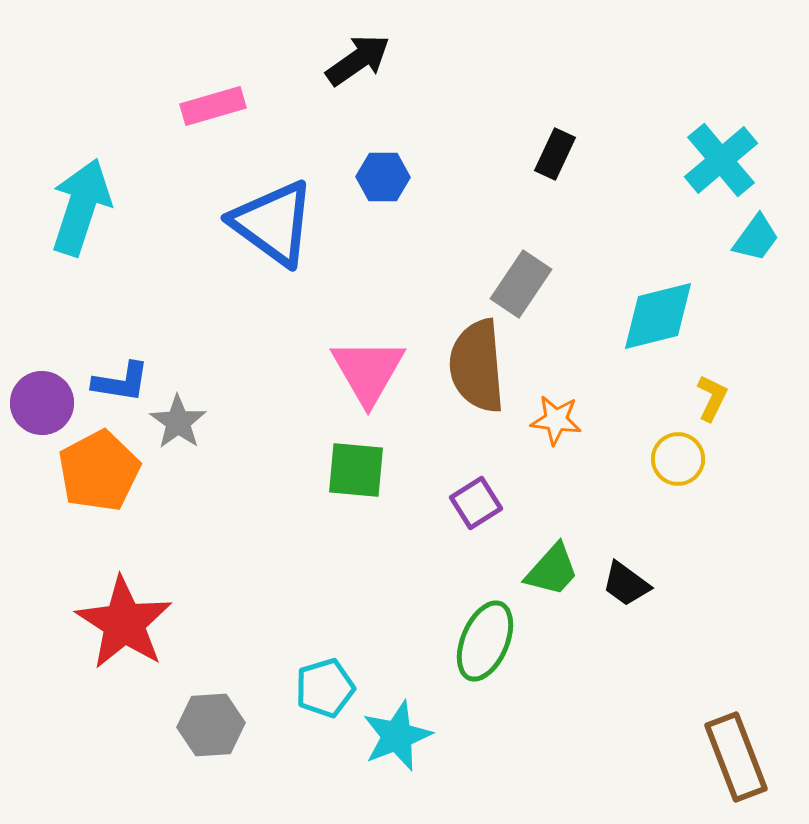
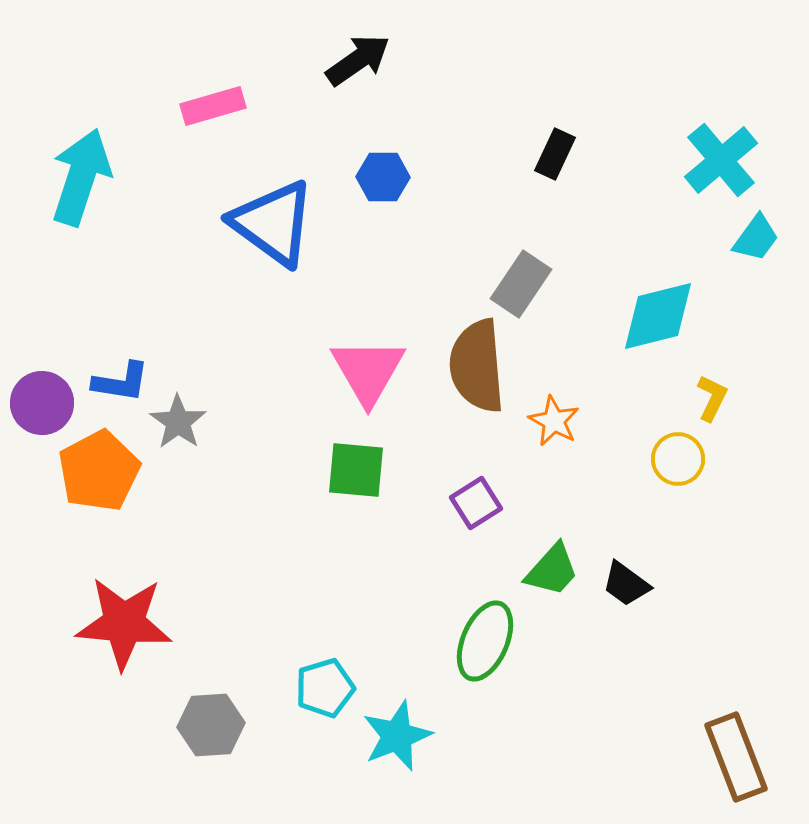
cyan arrow: moved 30 px up
orange star: moved 2 px left, 1 px down; rotated 21 degrees clockwise
red star: rotated 28 degrees counterclockwise
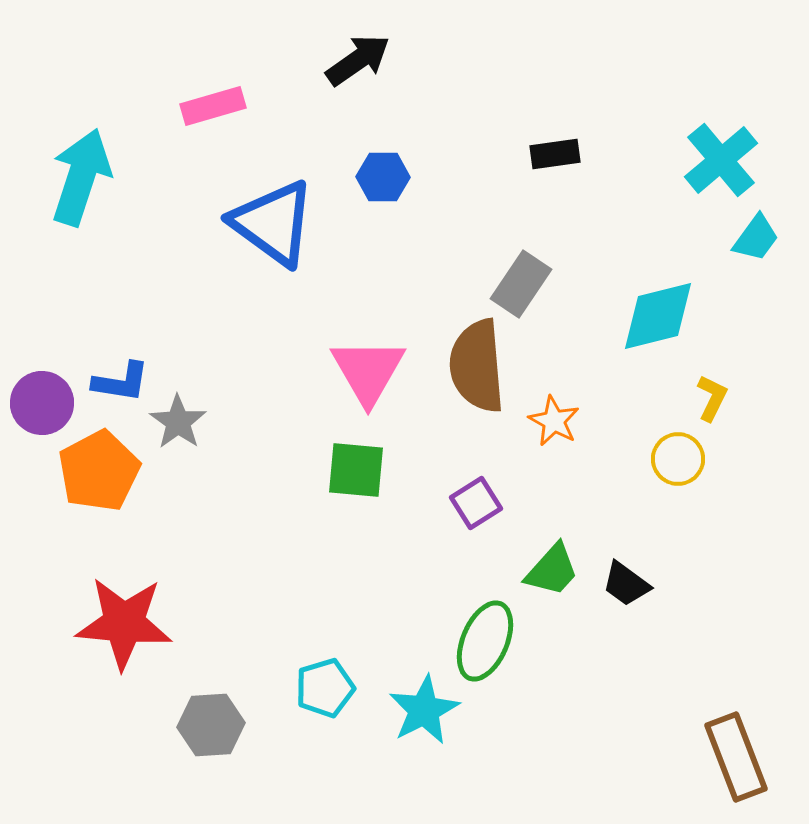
black rectangle: rotated 57 degrees clockwise
cyan star: moved 27 px right, 26 px up; rotated 6 degrees counterclockwise
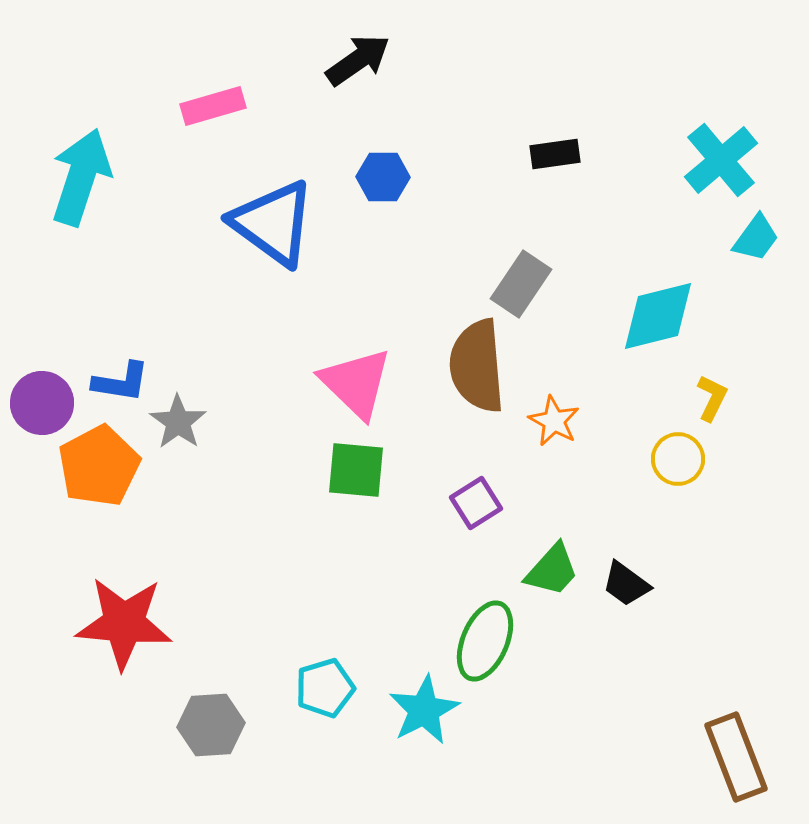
pink triangle: moved 12 px left, 12 px down; rotated 16 degrees counterclockwise
orange pentagon: moved 5 px up
